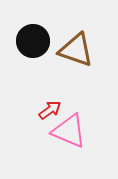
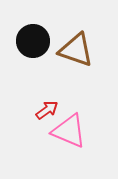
red arrow: moved 3 px left
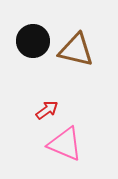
brown triangle: rotated 6 degrees counterclockwise
pink triangle: moved 4 px left, 13 px down
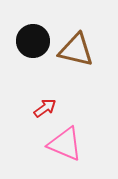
red arrow: moved 2 px left, 2 px up
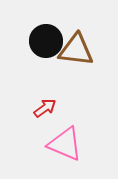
black circle: moved 13 px right
brown triangle: rotated 6 degrees counterclockwise
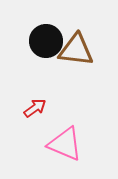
red arrow: moved 10 px left
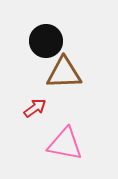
brown triangle: moved 12 px left, 23 px down; rotated 9 degrees counterclockwise
pink triangle: rotated 12 degrees counterclockwise
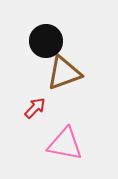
brown triangle: rotated 18 degrees counterclockwise
red arrow: rotated 10 degrees counterclockwise
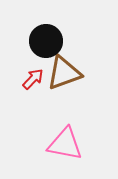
red arrow: moved 2 px left, 29 px up
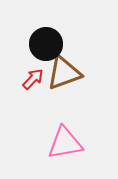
black circle: moved 3 px down
pink triangle: moved 1 px up; rotated 21 degrees counterclockwise
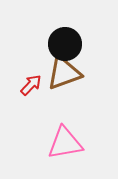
black circle: moved 19 px right
red arrow: moved 2 px left, 6 px down
